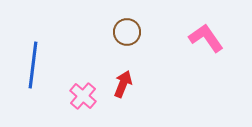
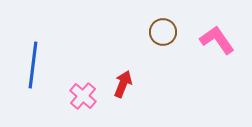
brown circle: moved 36 px right
pink L-shape: moved 11 px right, 2 px down
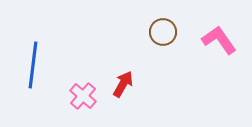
pink L-shape: moved 2 px right
red arrow: rotated 8 degrees clockwise
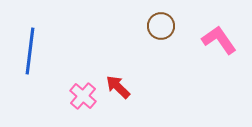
brown circle: moved 2 px left, 6 px up
blue line: moved 3 px left, 14 px up
red arrow: moved 5 px left, 3 px down; rotated 76 degrees counterclockwise
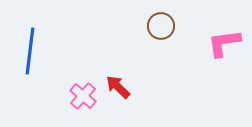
pink L-shape: moved 5 px right, 3 px down; rotated 63 degrees counterclockwise
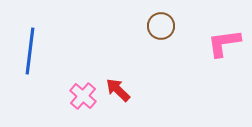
red arrow: moved 3 px down
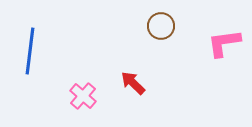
red arrow: moved 15 px right, 7 px up
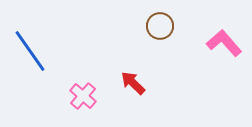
brown circle: moved 1 px left
pink L-shape: rotated 57 degrees clockwise
blue line: rotated 42 degrees counterclockwise
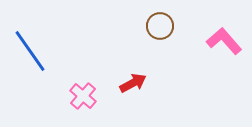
pink L-shape: moved 2 px up
red arrow: rotated 108 degrees clockwise
